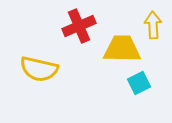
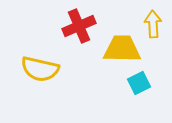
yellow arrow: moved 1 px up
yellow semicircle: moved 1 px right
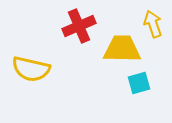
yellow arrow: rotated 16 degrees counterclockwise
yellow semicircle: moved 9 px left
cyan square: rotated 10 degrees clockwise
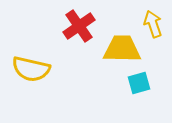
red cross: rotated 12 degrees counterclockwise
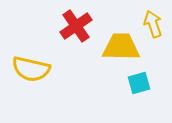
red cross: moved 3 px left
yellow trapezoid: moved 1 px left, 2 px up
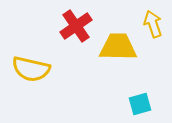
yellow trapezoid: moved 3 px left
cyan square: moved 1 px right, 21 px down
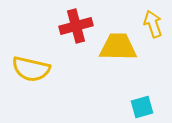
red cross: rotated 20 degrees clockwise
cyan square: moved 2 px right, 3 px down
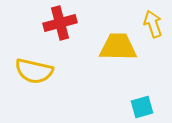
red cross: moved 16 px left, 3 px up
yellow semicircle: moved 3 px right, 2 px down
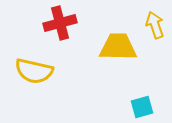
yellow arrow: moved 2 px right, 1 px down
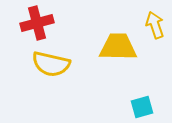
red cross: moved 23 px left
yellow semicircle: moved 17 px right, 7 px up
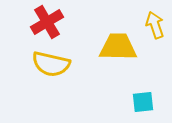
red cross: moved 10 px right, 1 px up; rotated 16 degrees counterclockwise
cyan square: moved 1 px right, 5 px up; rotated 10 degrees clockwise
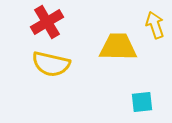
cyan square: moved 1 px left
